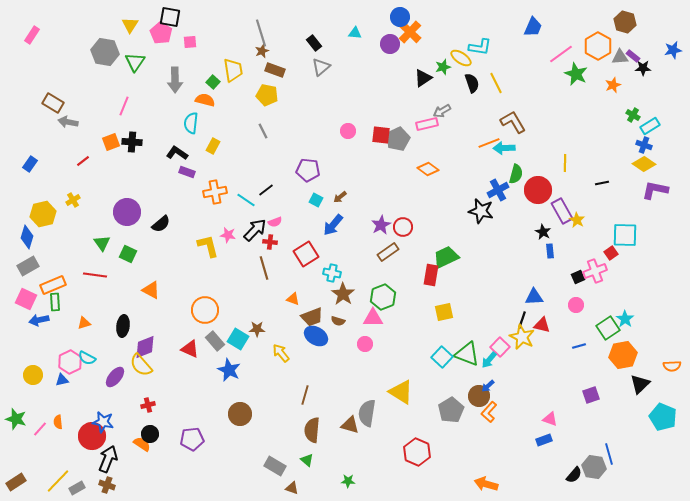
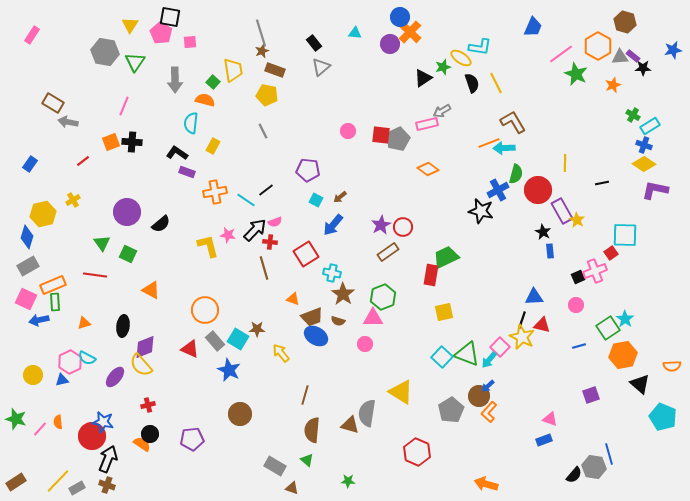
black triangle at (640, 384): rotated 35 degrees counterclockwise
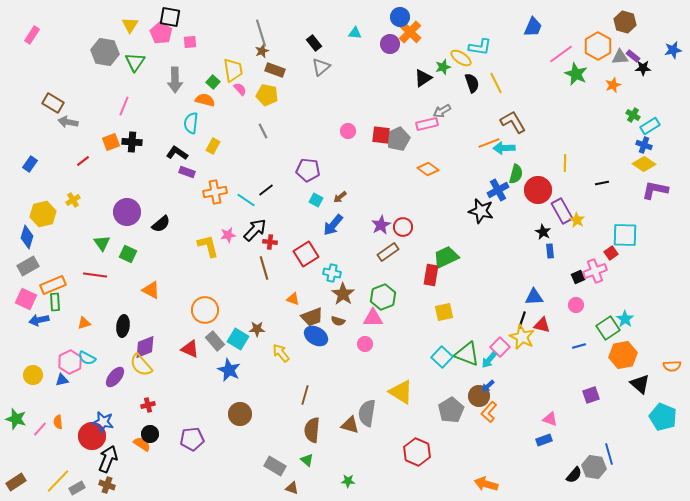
pink semicircle at (275, 222): moved 35 px left, 133 px up; rotated 112 degrees counterclockwise
pink star at (228, 235): rotated 21 degrees counterclockwise
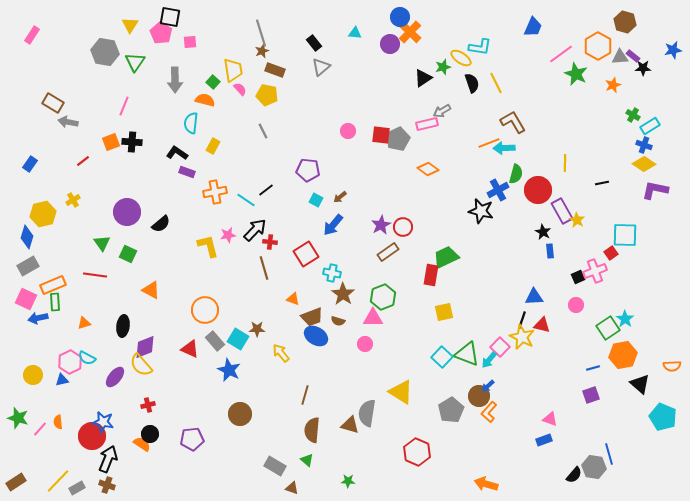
blue arrow at (39, 320): moved 1 px left, 2 px up
blue line at (579, 346): moved 14 px right, 22 px down
green star at (16, 419): moved 2 px right, 1 px up
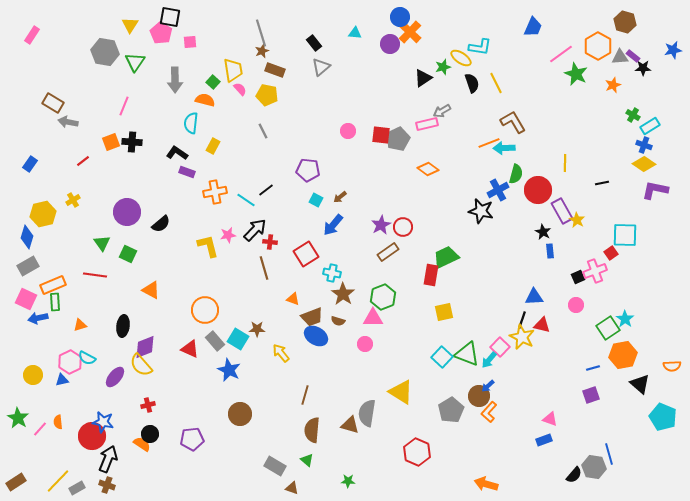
orange triangle at (84, 323): moved 4 px left, 2 px down
green star at (18, 418): rotated 15 degrees clockwise
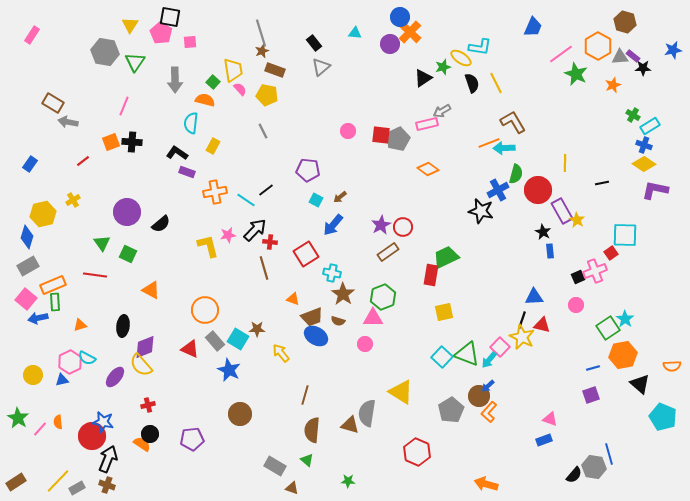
pink square at (26, 299): rotated 15 degrees clockwise
